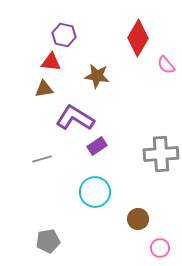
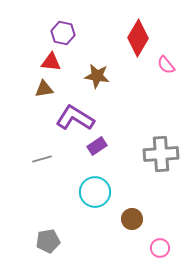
purple hexagon: moved 1 px left, 2 px up
brown circle: moved 6 px left
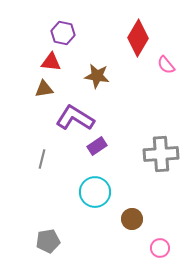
gray line: rotated 60 degrees counterclockwise
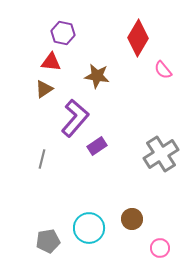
pink semicircle: moved 3 px left, 5 px down
brown triangle: rotated 24 degrees counterclockwise
purple L-shape: rotated 99 degrees clockwise
gray cross: rotated 28 degrees counterclockwise
cyan circle: moved 6 px left, 36 px down
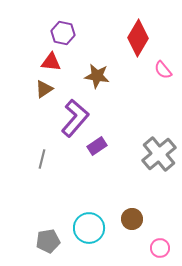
gray cross: moved 2 px left; rotated 8 degrees counterclockwise
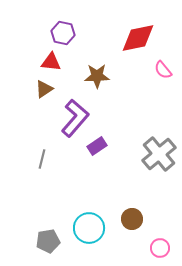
red diamond: rotated 48 degrees clockwise
brown star: rotated 10 degrees counterclockwise
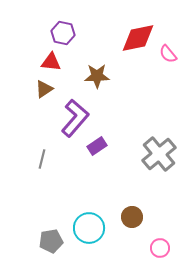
pink semicircle: moved 5 px right, 16 px up
brown circle: moved 2 px up
gray pentagon: moved 3 px right
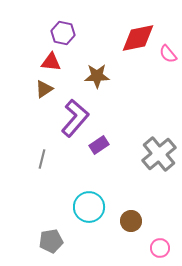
purple rectangle: moved 2 px right, 1 px up
brown circle: moved 1 px left, 4 px down
cyan circle: moved 21 px up
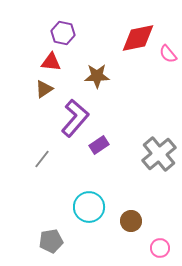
gray line: rotated 24 degrees clockwise
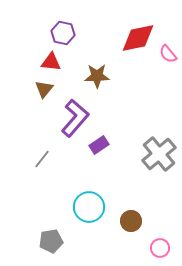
brown triangle: rotated 18 degrees counterclockwise
